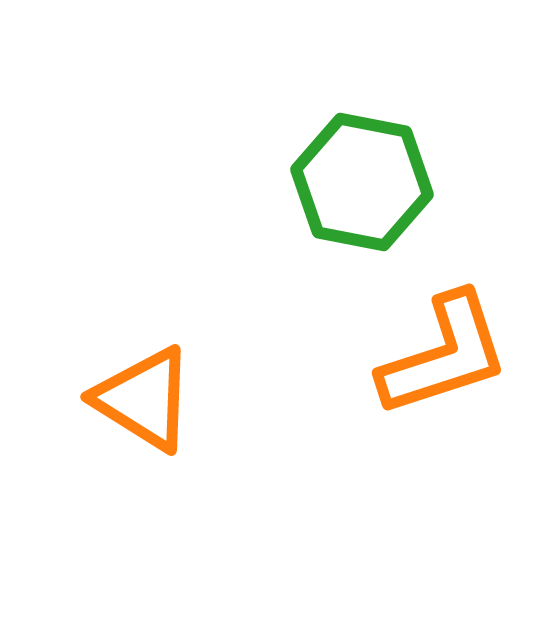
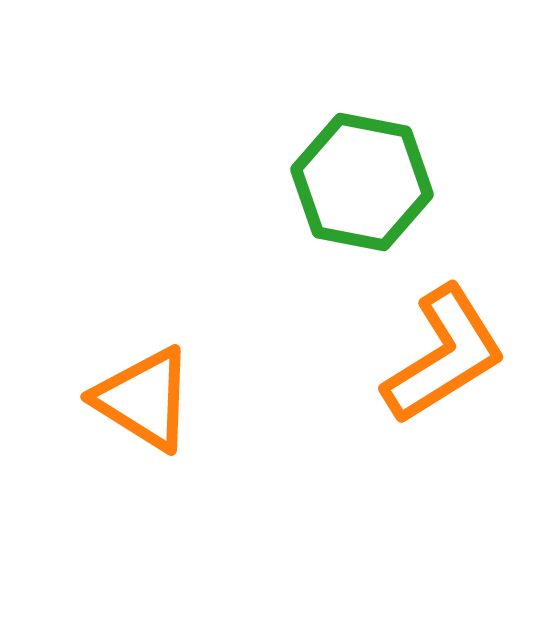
orange L-shape: rotated 14 degrees counterclockwise
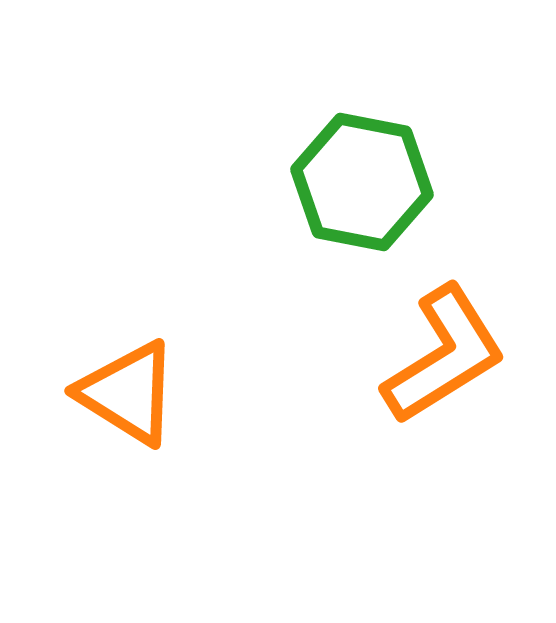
orange triangle: moved 16 px left, 6 px up
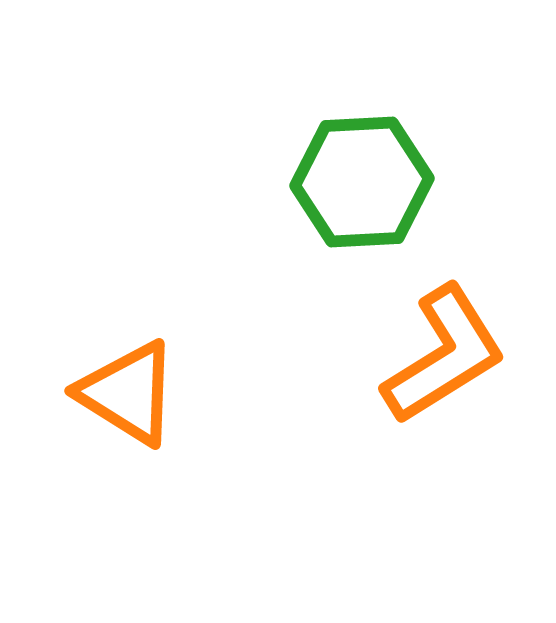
green hexagon: rotated 14 degrees counterclockwise
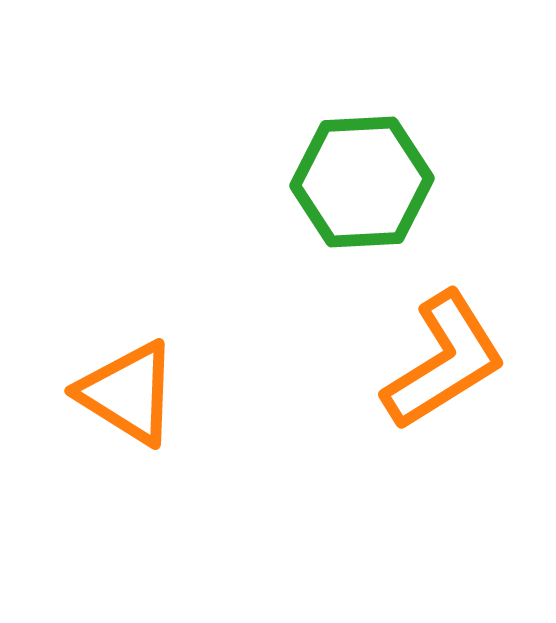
orange L-shape: moved 6 px down
